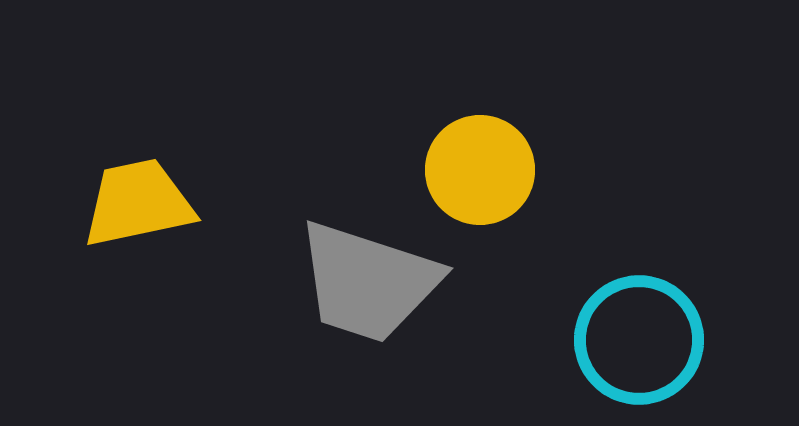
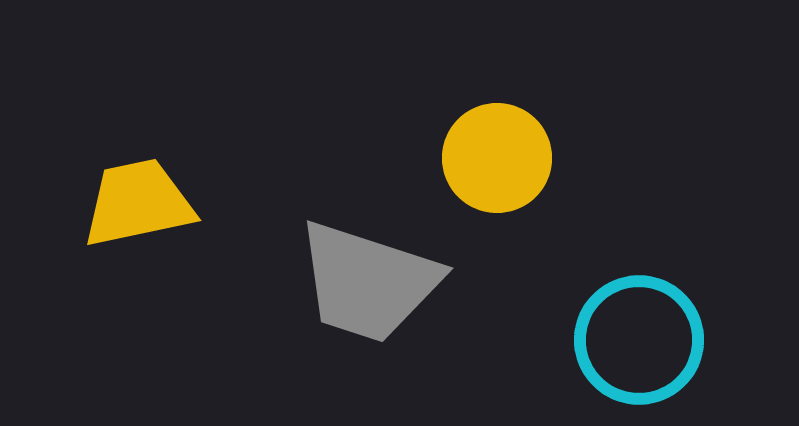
yellow circle: moved 17 px right, 12 px up
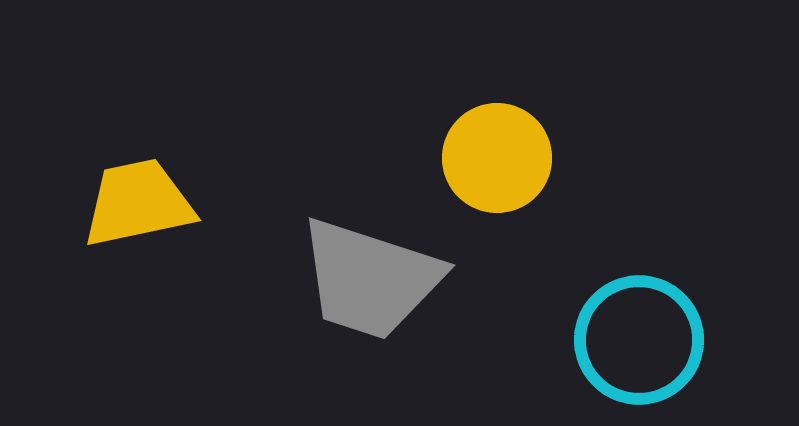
gray trapezoid: moved 2 px right, 3 px up
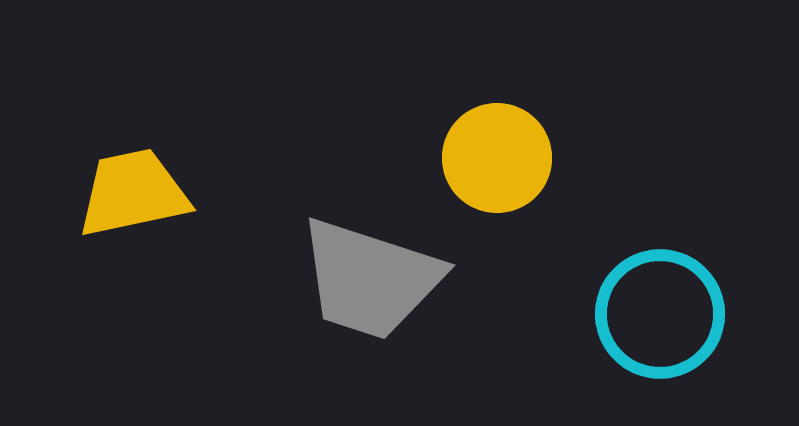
yellow trapezoid: moved 5 px left, 10 px up
cyan circle: moved 21 px right, 26 px up
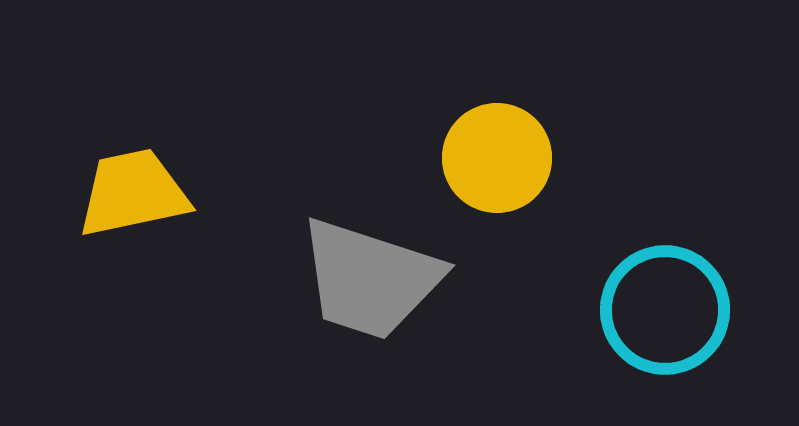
cyan circle: moved 5 px right, 4 px up
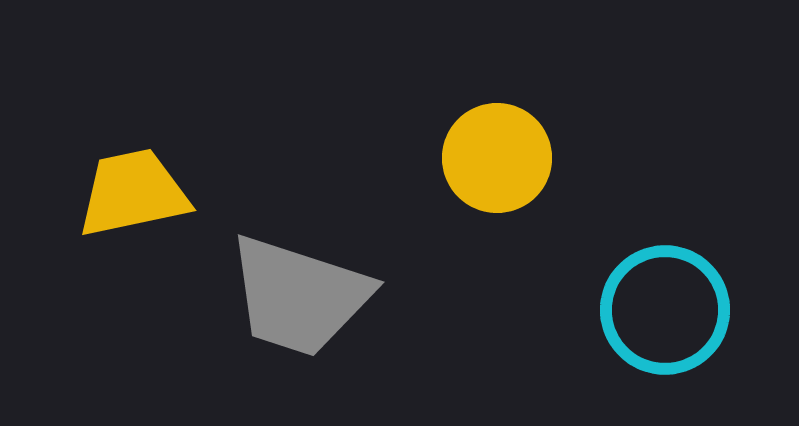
gray trapezoid: moved 71 px left, 17 px down
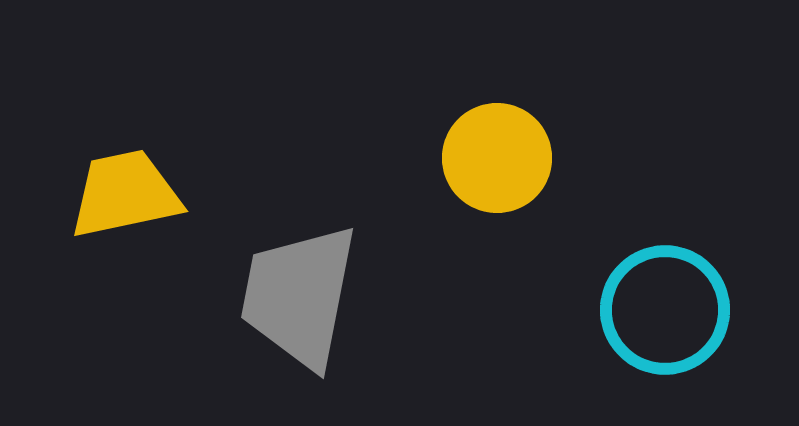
yellow trapezoid: moved 8 px left, 1 px down
gray trapezoid: rotated 83 degrees clockwise
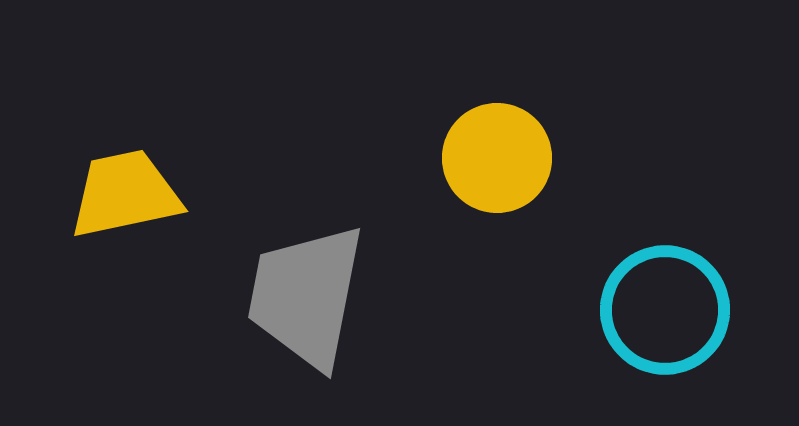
gray trapezoid: moved 7 px right
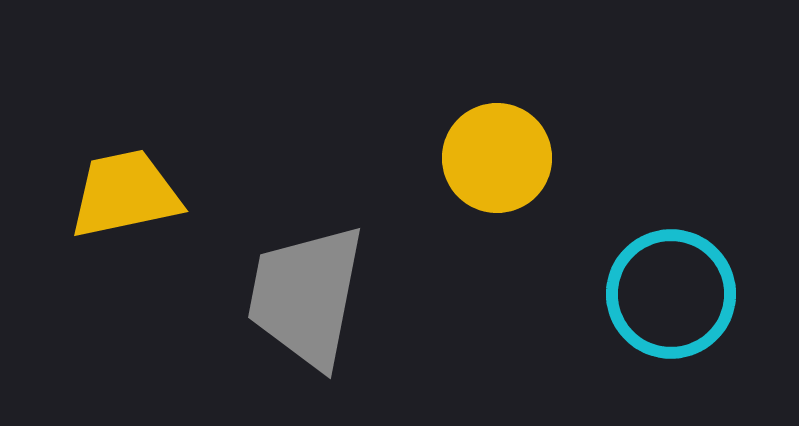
cyan circle: moved 6 px right, 16 px up
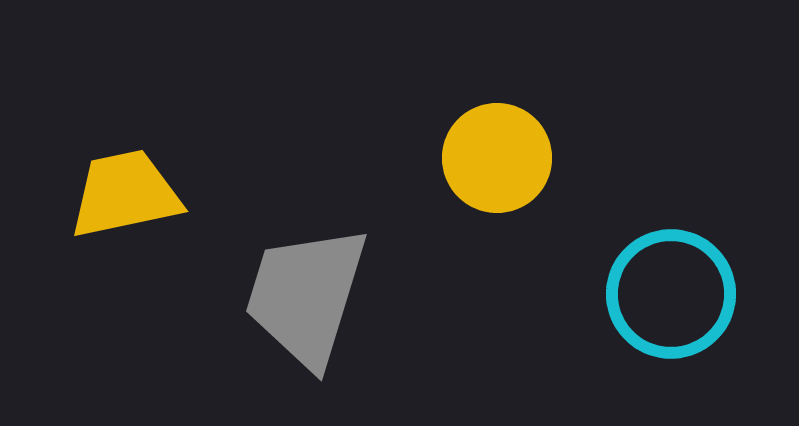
gray trapezoid: rotated 6 degrees clockwise
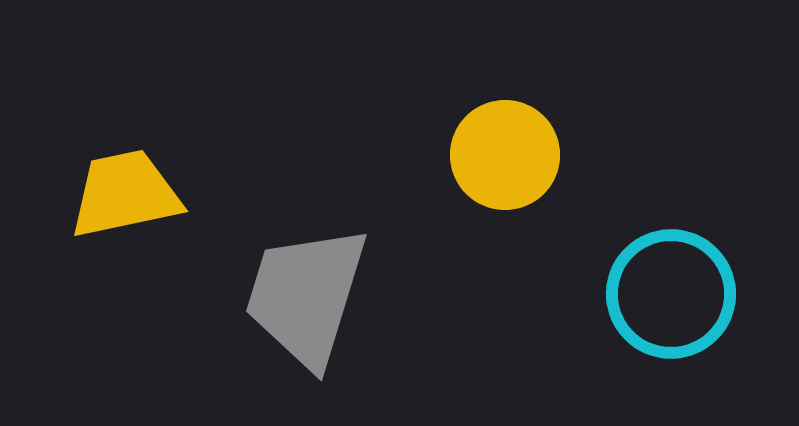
yellow circle: moved 8 px right, 3 px up
